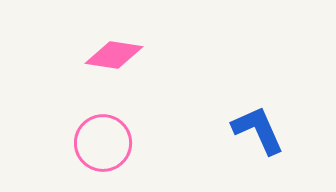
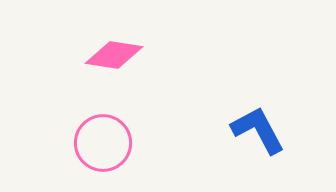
blue L-shape: rotated 4 degrees counterclockwise
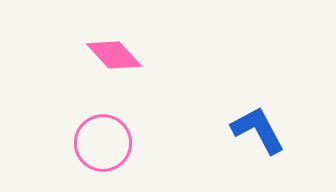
pink diamond: rotated 38 degrees clockwise
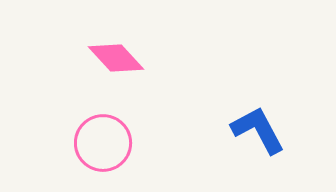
pink diamond: moved 2 px right, 3 px down
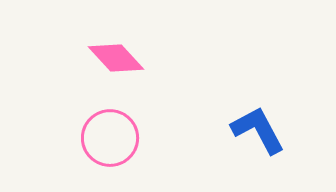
pink circle: moved 7 px right, 5 px up
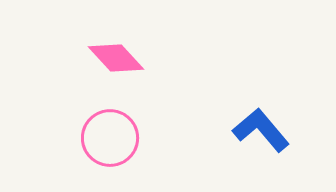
blue L-shape: moved 3 px right; rotated 12 degrees counterclockwise
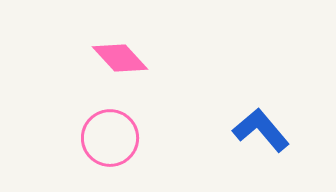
pink diamond: moved 4 px right
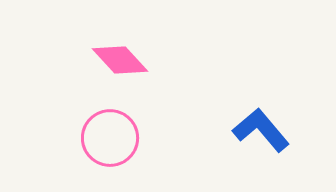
pink diamond: moved 2 px down
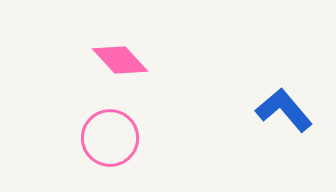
blue L-shape: moved 23 px right, 20 px up
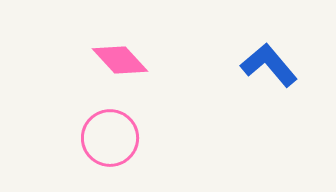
blue L-shape: moved 15 px left, 45 px up
